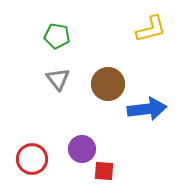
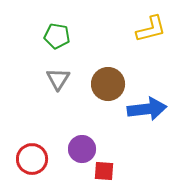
gray triangle: rotated 10 degrees clockwise
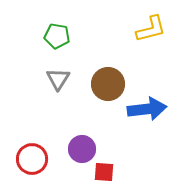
red square: moved 1 px down
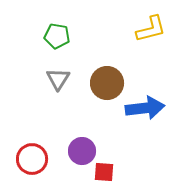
brown circle: moved 1 px left, 1 px up
blue arrow: moved 2 px left, 1 px up
purple circle: moved 2 px down
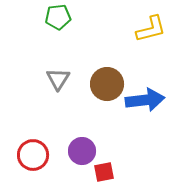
green pentagon: moved 1 px right, 19 px up; rotated 15 degrees counterclockwise
brown circle: moved 1 px down
blue arrow: moved 8 px up
red circle: moved 1 px right, 4 px up
red square: rotated 15 degrees counterclockwise
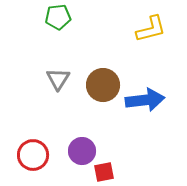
brown circle: moved 4 px left, 1 px down
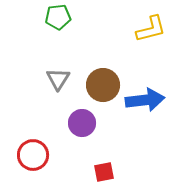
purple circle: moved 28 px up
